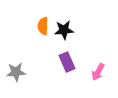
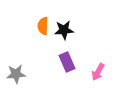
gray star: moved 2 px down
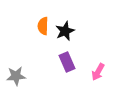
black star: moved 1 px right, 1 px down; rotated 18 degrees counterclockwise
gray star: moved 2 px down
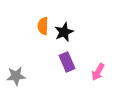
black star: moved 1 px left, 1 px down
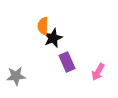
black star: moved 11 px left, 6 px down
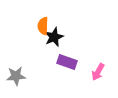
black star: moved 1 px right, 1 px up
purple rectangle: rotated 48 degrees counterclockwise
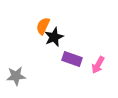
orange semicircle: rotated 24 degrees clockwise
purple rectangle: moved 5 px right, 3 px up
pink arrow: moved 7 px up
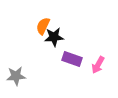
black star: rotated 18 degrees clockwise
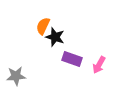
black star: moved 1 px right; rotated 24 degrees clockwise
pink arrow: moved 1 px right
